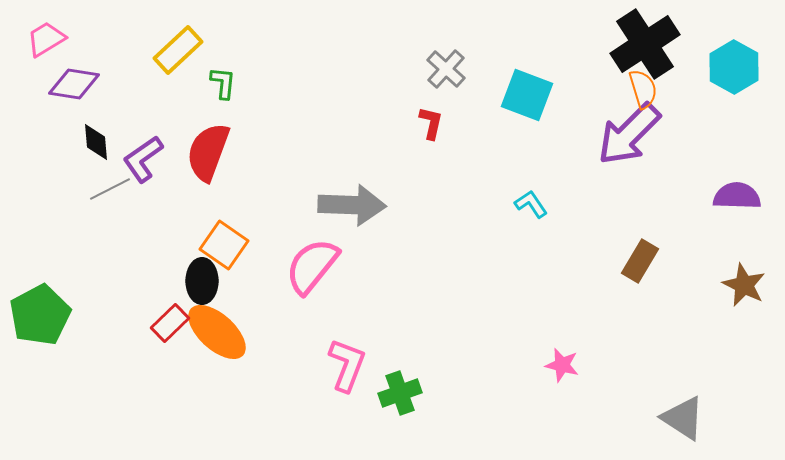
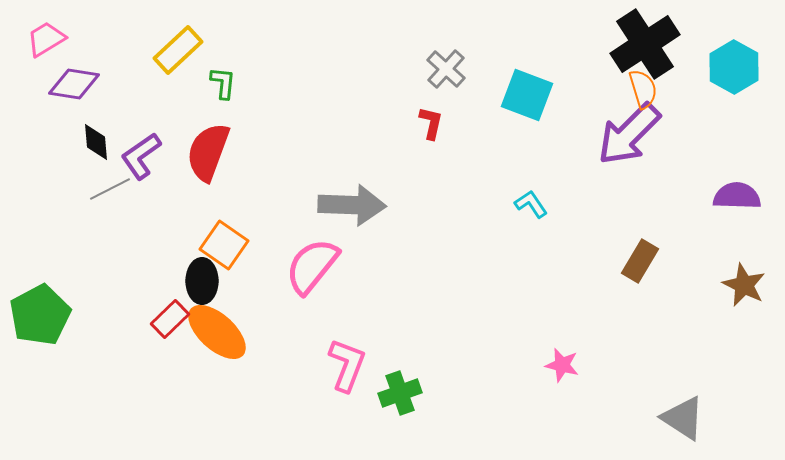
purple L-shape: moved 2 px left, 3 px up
red rectangle: moved 4 px up
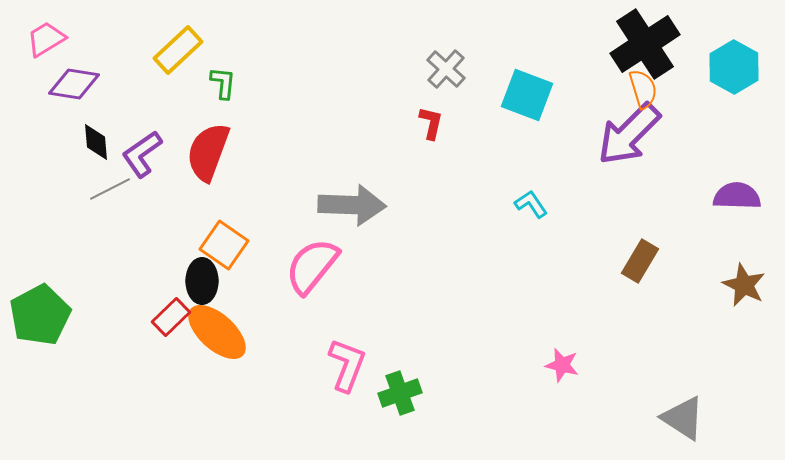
purple L-shape: moved 1 px right, 2 px up
red rectangle: moved 1 px right, 2 px up
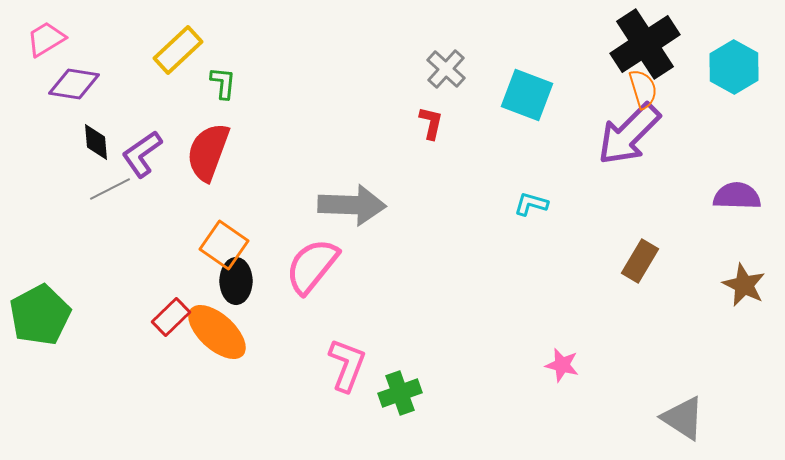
cyan L-shape: rotated 40 degrees counterclockwise
black ellipse: moved 34 px right
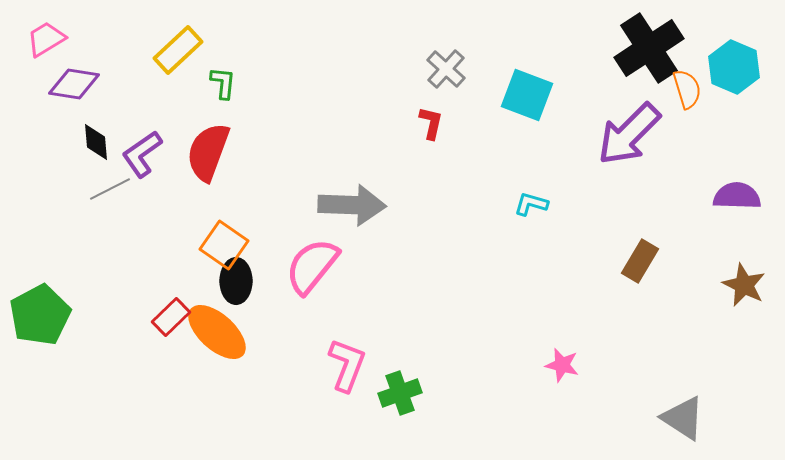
black cross: moved 4 px right, 4 px down
cyan hexagon: rotated 6 degrees counterclockwise
orange semicircle: moved 44 px right
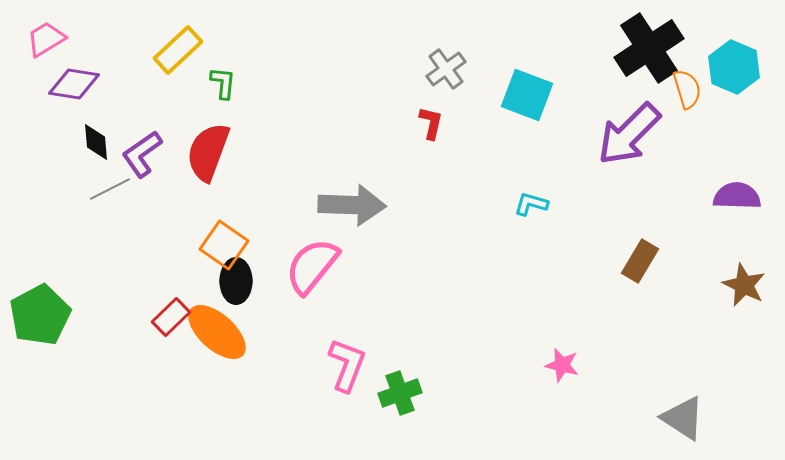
gray cross: rotated 12 degrees clockwise
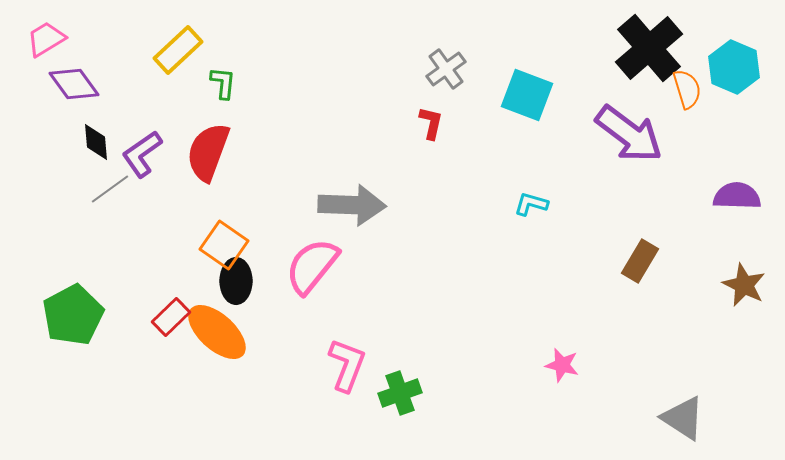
black cross: rotated 8 degrees counterclockwise
purple diamond: rotated 45 degrees clockwise
purple arrow: rotated 98 degrees counterclockwise
gray line: rotated 9 degrees counterclockwise
green pentagon: moved 33 px right
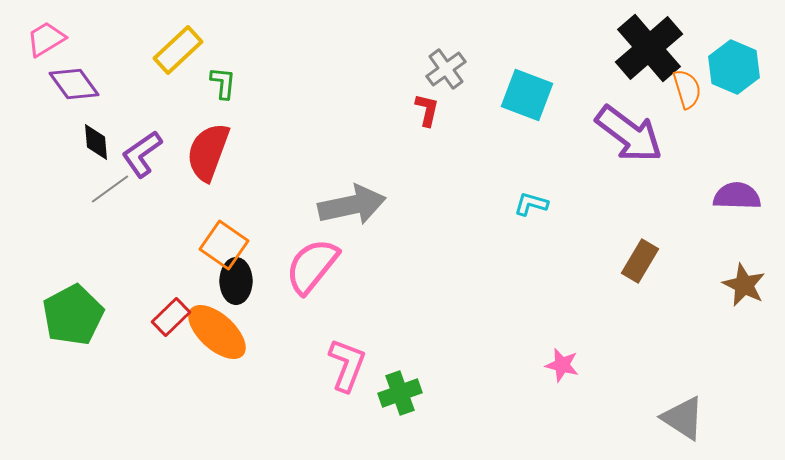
red L-shape: moved 4 px left, 13 px up
gray arrow: rotated 14 degrees counterclockwise
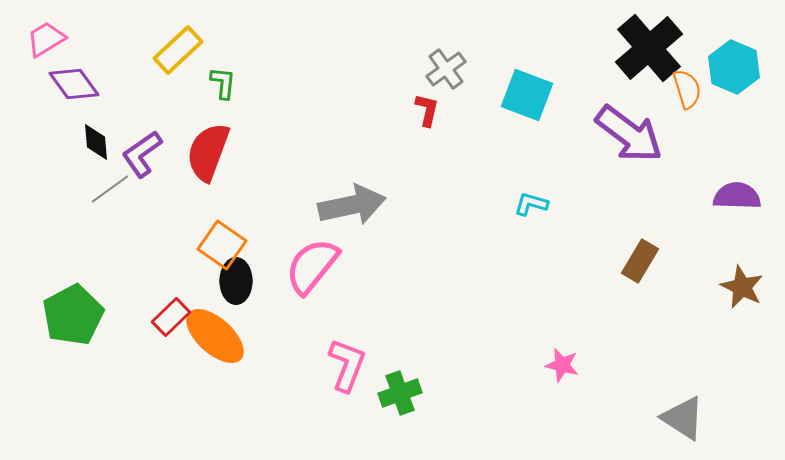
orange square: moved 2 px left
brown star: moved 2 px left, 2 px down
orange ellipse: moved 2 px left, 4 px down
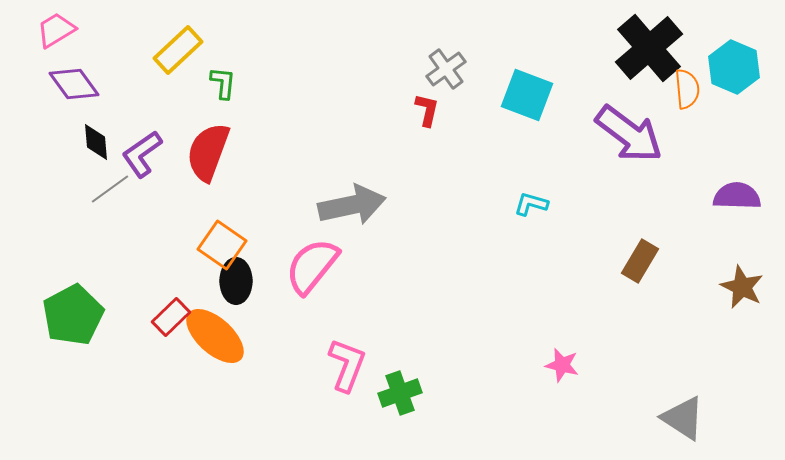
pink trapezoid: moved 10 px right, 9 px up
orange semicircle: rotated 12 degrees clockwise
